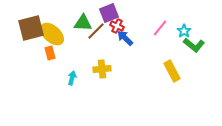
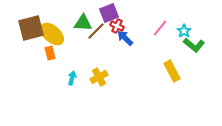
yellow cross: moved 3 px left, 8 px down; rotated 24 degrees counterclockwise
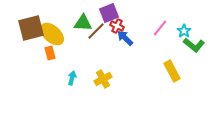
yellow cross: moved 4 px right, 2 px down
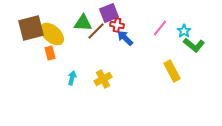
red cross: moved 1 px up; rotated 16 degrees counterclockwise
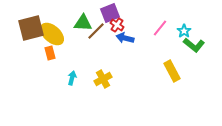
purple square: moved 1 px right
red cross: rotated 24 degrees clockwise
blue arrow: rotated 30 degrees counterclockwise
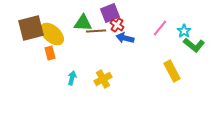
brown line: rotated 42 degrees clockwise
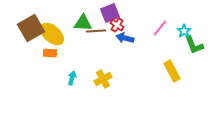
brown square: rotated 16 degrees counterclockwise
green L-shape: rotated 30 degrees clockwise
orange rectangle: rotated 72 degrees counterclockwise
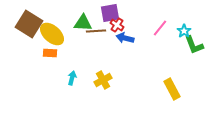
purple square: rotated 12 degrees clockwise
brown square: moved 2 px left, 4 px up; rotated 28 degrees counterclockwise
yellow rectangle: moved 18 px down
yellow cross: moved 1 px down
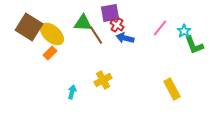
brown square: moved 3 px down
brown line: moved 4 px down; rotated 60 degrees clockwise
orange rectangle: rotated 48 degrees counterclockwise
cyan arrow: moved 14 px down
